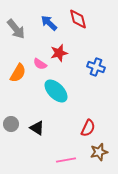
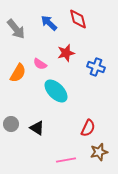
red star: moved 7 px right
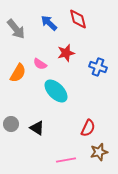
blue cross: moved 2 px right
